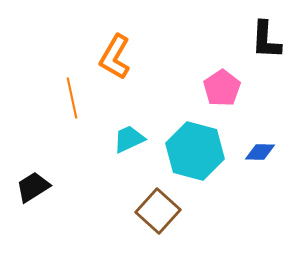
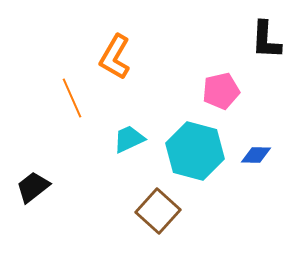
pink pentagon: moved 1 px left, 3 px down; rotated 21 degrees clockwise
orange line: rotated 12 degrees counterclockwise
blue diamond: moved 4 px left, 3 px down
black trapezoid: rotated 6 degrees counterclockwise
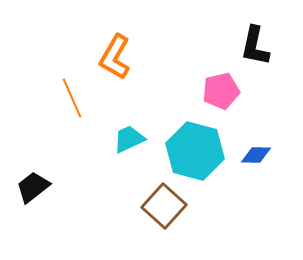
black L-shape: moved 11 px left, 6 px down; rotated 9 degrees clockwise
brown square: moved 6 px right, 5 px up
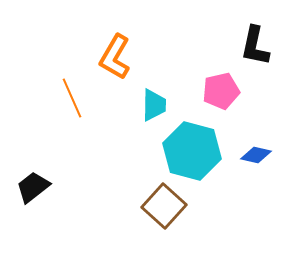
cyan trapezoid: moved 25 px right, 34 px up; rotated 116 degrees clockwise
cyan hexagon: moved 3 px left
blue diamond: rotated 12 degrees clockwise
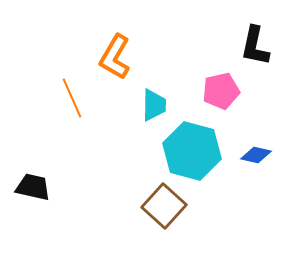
black trapezoid: rotated 51 degrees clockwise
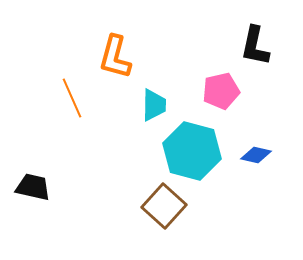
orange L-shape: rotated 15 degrees counterclockwise
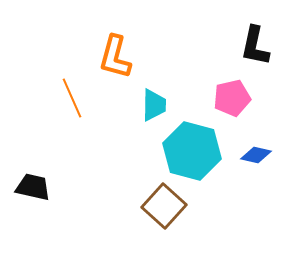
pink pentagon: moved 11 px right, 7 px down
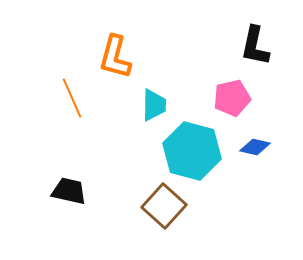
blue diamond: moved 1 px left, 8 px up
black trapezoid: moved 36 px right, 4 px down
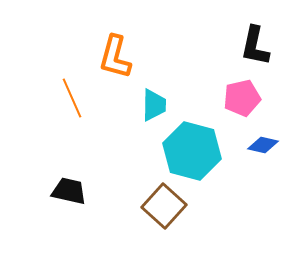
pink pentagon: moved 10 px right
blue diamond: moved 8 px right, 2 px up
